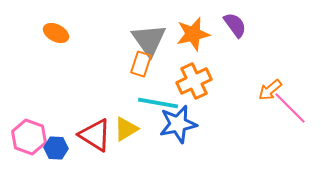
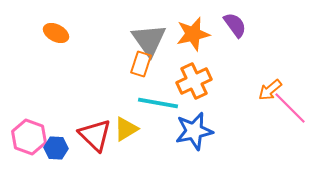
blue star: moved 16 px right, 7 px down
red triangle: rotated 12 degrees clockwise
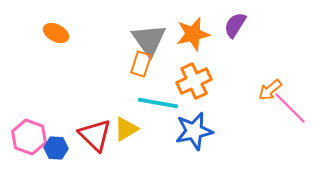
purple semicircle: rotated 112 degrees counterclockwise
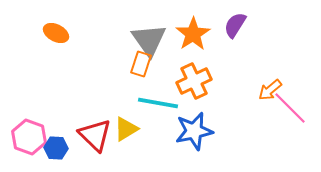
orange star: rotated 20 degrees counterclockwise
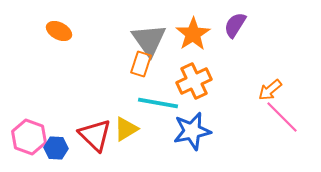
orange ellipse: moved 3 px right, 2 px up
pink line: moved 8 px left, 9 px down
blue star: moved 2 px left
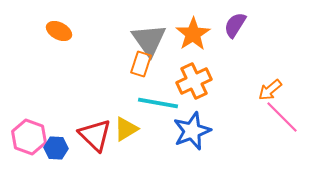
blue star: rotated 9 degrees counterclockwise
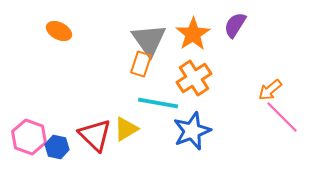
orange cross: moved 3 px up; rotated 8 degrees counterclockwise
blue hexagon: moved 1 px right, 1 px up; rotated 10 degrees clockwise
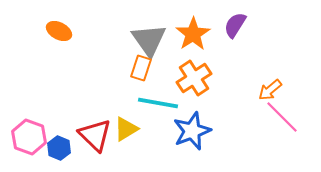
orange rectangle: moved 4 px down
blue hexagon: moved 2 px right, 1 px down; rotated 10 degrees clockwise
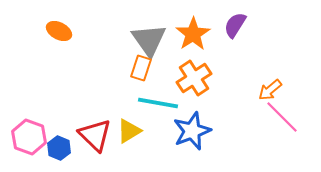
yellow triangle: moved 3 px right, 2 px down
